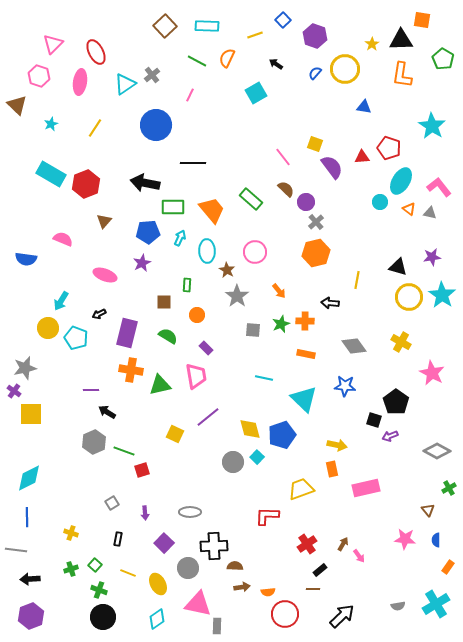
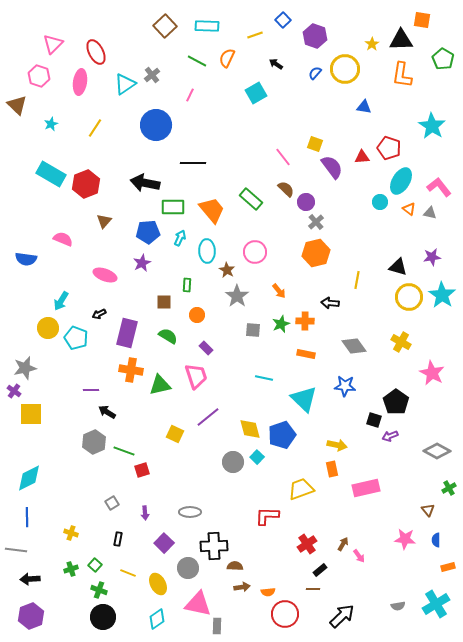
pink trapezoid at (196, 376): rotated 8 degrees counterclockwise
orange rectangle at (448, 567): rotated 40 degrees clockwise
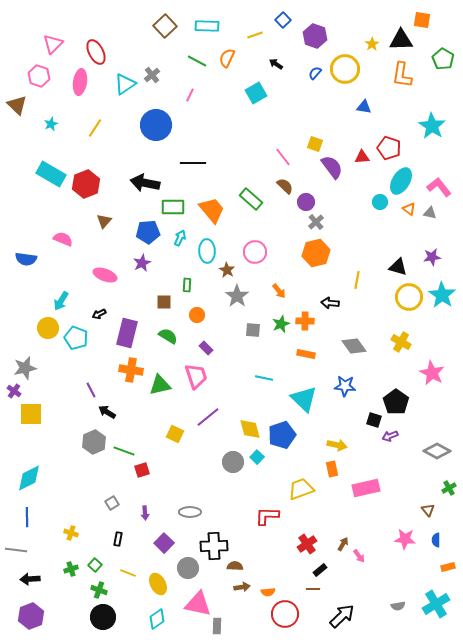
brown semicircle at (286, 189): moved 1 px left, 3 px up
purple line at (91, 390): rotated 63 degrees clockwise
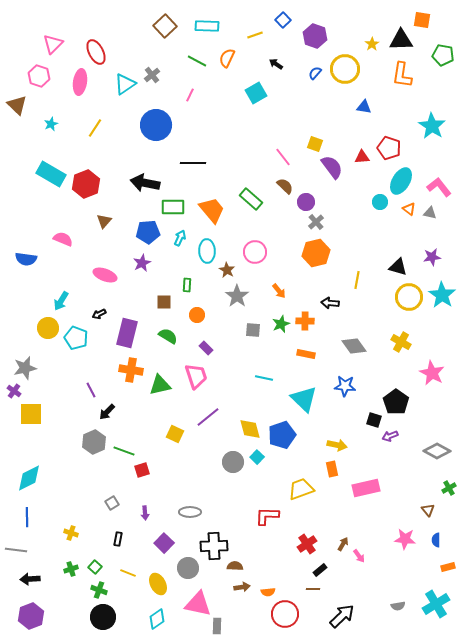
green pentagon at (443, 59): moved 4 px up; rotated 20 degrees counterclockwise
black arrow at (107, 412): rotated 78 degrees counterclockwise
green square at (95, 565): moved 2 px down
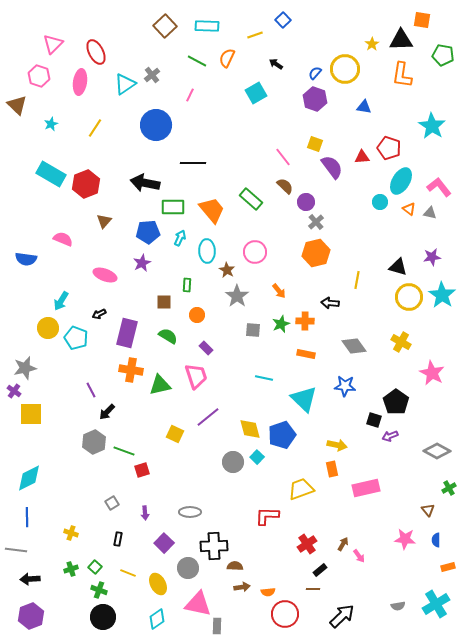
purple hexagon at (315, 36): moved 63 px down
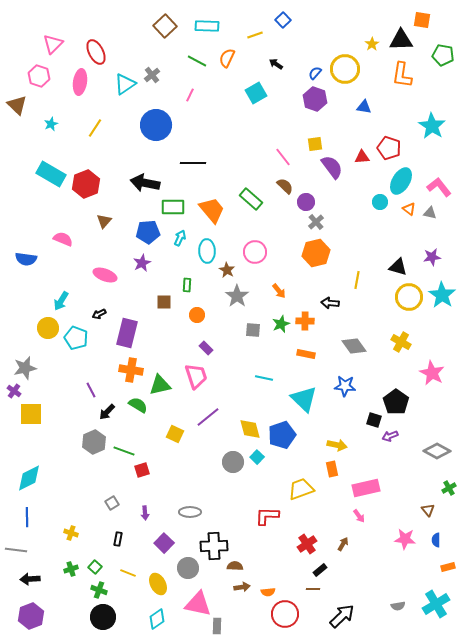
yellow square at (315, 144): rotated 28 degrees counterclockwise
green semicircle at (168, 336): moved 30 px left, 69 px down
pink arrow at (359, 556): moved 40 px up
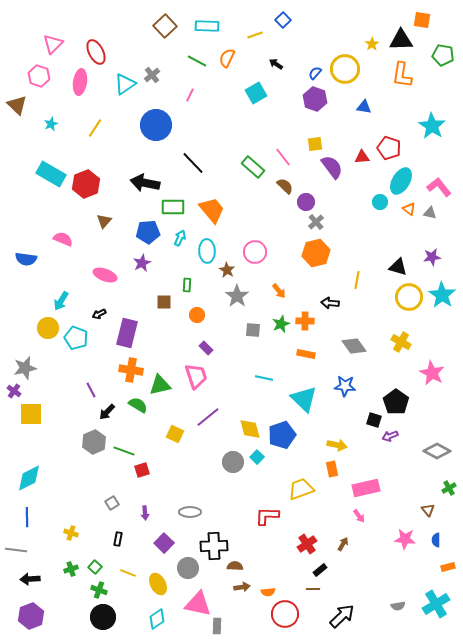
black line at (193, 163): rotated 45 degrees clockwise
green rectangle at (251, 199): moved 2 px right, 32 px up
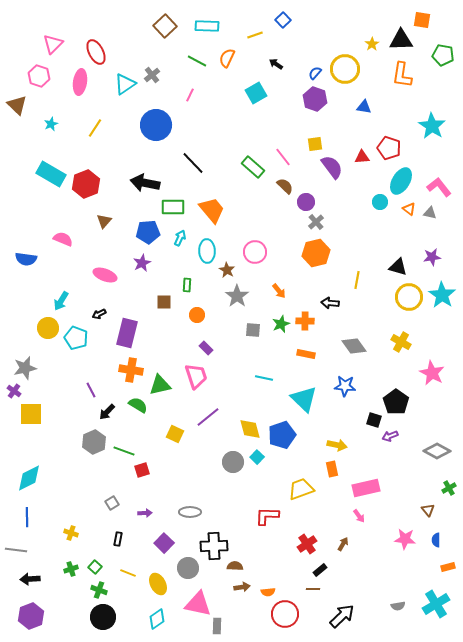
purple arrow at (145, 513): rotated 88 degrees counterclockwise
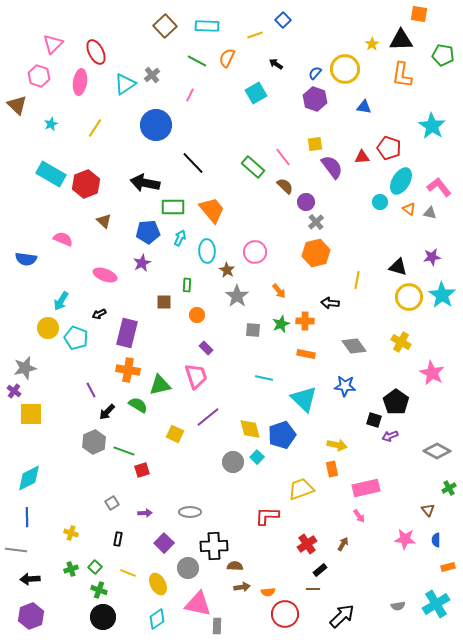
orange square at (422, 20): moved 3 px left, 6 px up
brown triangle at (104, 221): rotated 28 degrees counterclockwise
orange cross at (131, 370): moved 3 px left
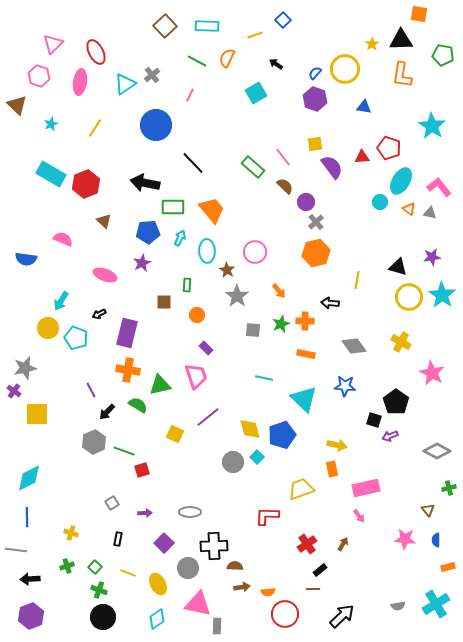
yellow square at (31, 414): moved 6 px right
green cross at (449, 488): rotated 16 degrees clockwise
green cross at (71, 569): moved 4 px left, 3 px up
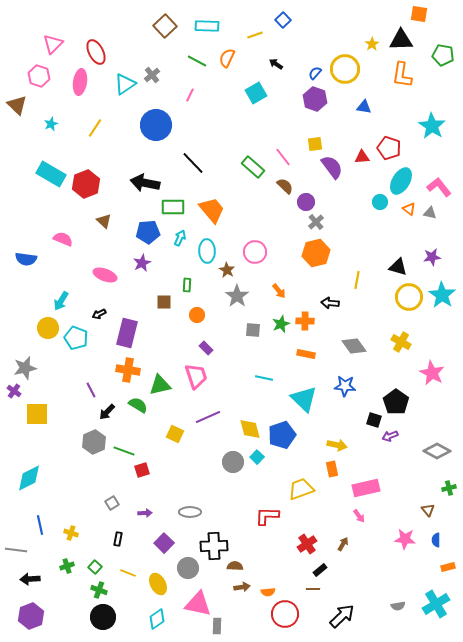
purple line at (208, 417): rotated 15 degrees clockwise
blue line at (27, 517): moved 13 px right, 8 px down; rotated 12 degrees counterclockwise
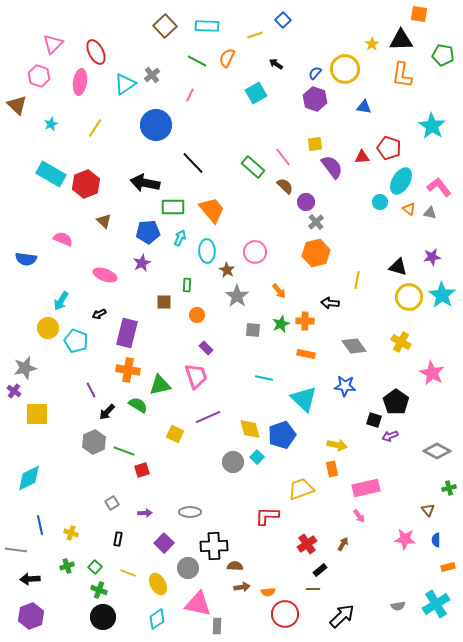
cyan pentagon at (76, 338): moved 3 px down
